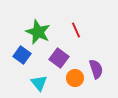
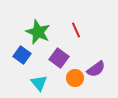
purple semicircle: rotated 72 degrees clockwise
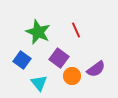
blue square: moved 5 px down
orange circle: moved 3 px left, 2 px up
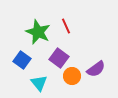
red line: moved 10 px left, 4 px up
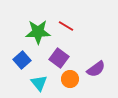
red line: rotated 35 degrees counterclockwise
green star: rotated 25 degrees counterclockwise
blue square: rotated 12 degrees clockwise
orange circle: moved 2 px left, 3 px down
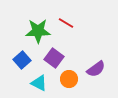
red line: moved 3 px up
green star: moved 1 px up
purple square: moved 5 px left
orange circle: moved 1 px left
cyan triangle: rotated 24 degrees counterclockwise
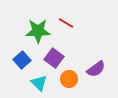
cyan triangle: rotated 18 degrees clockwise
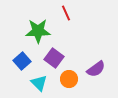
red line: moved 10 px up; rotated 35 degrees clockwise
blue square: moved 1 px down
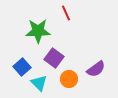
blue square: moved 6 px down
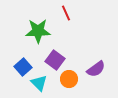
purple square: moved 1 px right, 2 px down
blue square: moved 1 px right
